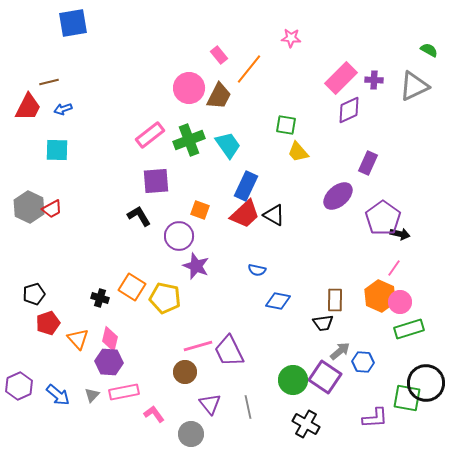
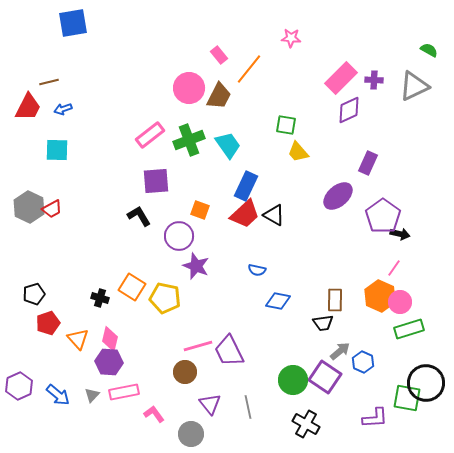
purple pentagon at (383, 218): moved 2 px up
blue hexagon at (363, 362): rotated 20 degrees clockwise
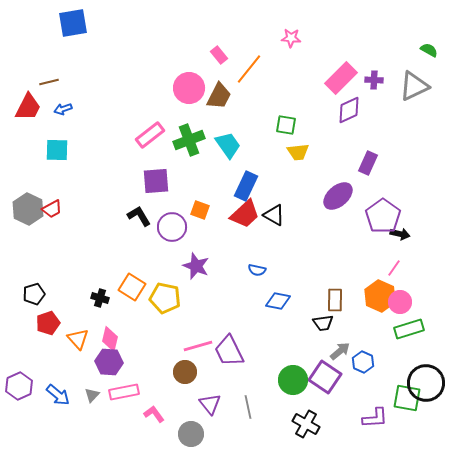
yellow trapezoid at (298, 152): rotated 55 degrees counterclockwise
gray hexagon at (29, 207): moved 1 px left, 2 px down
purple circle at (179, 236): moved 7 px left, 9 px up
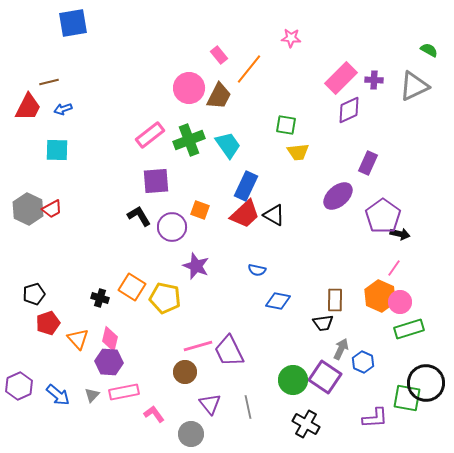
gray arrow at (340, 351): moved 1 px right, 2 px up; rotated 25 degrees counterclockwise
